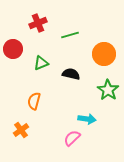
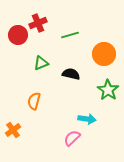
red circle: moved 5 px right, 14 px up
orange cross: moved 8 px left
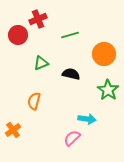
red cross: moved 4 px up
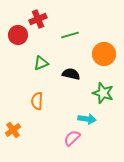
green star: moved 5 px left, 3 px down; rotated 15 degrees counterclockwise
orange semicircle: moved 3 px right; rotated 12 degrees counterclockwise
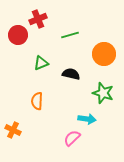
orange cross: rotated 28 degrees counterclockwise
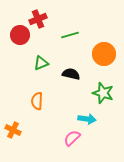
red circle: moved 2 px right
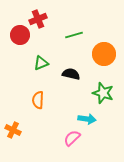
green line: moved 4 px right
orange semicircle: moved 1 px right, 1 px up
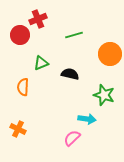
orange circle: moved 6 px right
black semicircle: moved 1 px left
green star: moved 1 px right, 2 px down
orange semicircle: moved 15 px left, 13 px up
orange cross: moved 5 px right, 1 px up
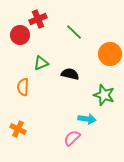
green line: moved 3 px up; rotated 60 degrees clockwise
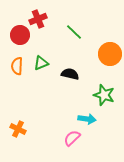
orange semicircle: moved 6 px left, 21 px up
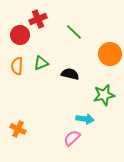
green star: rotated 30 degrees counterclockwise
cyan arrow: moved 2 px left
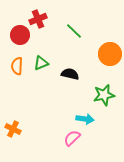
green line: moved 1 px up
orange cross: moved 5 px left
